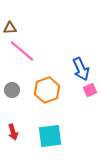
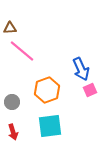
gray circle: moved 12 px down
cyan square: moved 10 px up
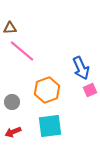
blue arrow: moved 1 px up
red arrow: rotated 84 degrees clockwise
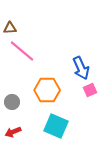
orange hexagon: rotated 20 degrees clockwise
cyan square: moved 6 px right; rotated 30 degrees clockwise
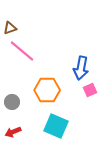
brown triangle: rotated 16 degrees counterclockwise
blue arrow: rotated 35 degrees clockwise
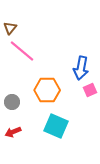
brown triangle: rotated 32 degrees counterclockwise
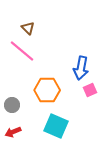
brown triangle: moved 18 px right; rotated 24 degrees counterclockwise
gray circle: moved 3 px down
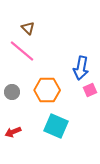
gray circle: moved 13 px up
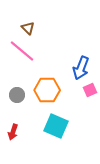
blue arrow: rotated 10 degrees clockwise
gray circle: moved 5 px right, 3 px down
red arrow: rotated 49 degrees counterclockwise
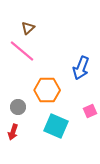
brown triangle: rotated 32 degrees clockwise
pink square: moved 21 px down
gray circle: moved 1 px right, 12 px down
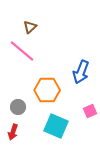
brown triangle: moved 2 px right, 1 px up
blue arrow: moved 4 px down
